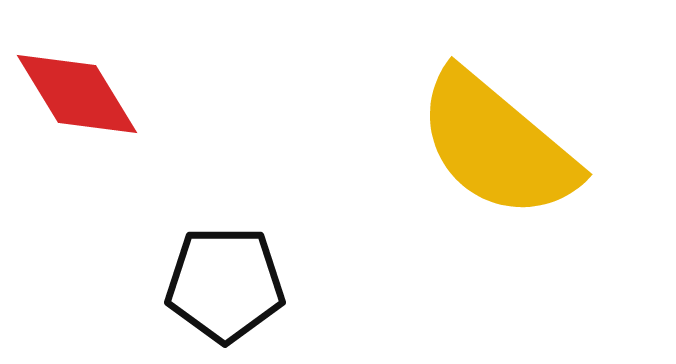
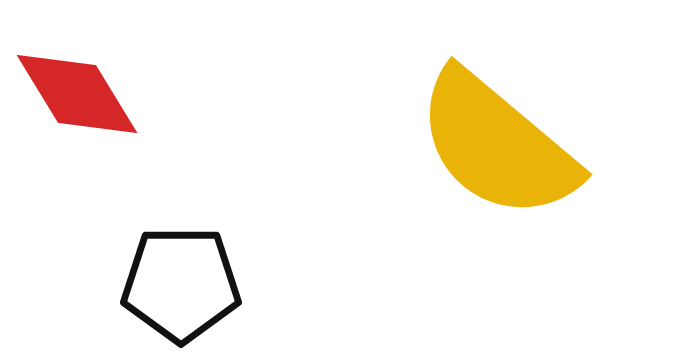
black pentagon: moved 44 px left
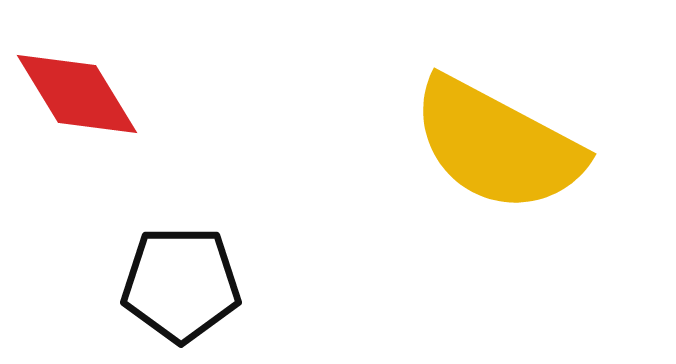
yellow semicircle: rotated 12 degrees counterclockwise
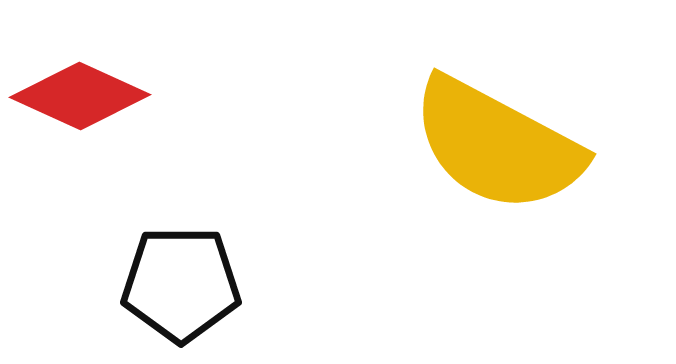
red diamond: moved 3 px right, 2 px down; rotated 34 degrees counterclockwise
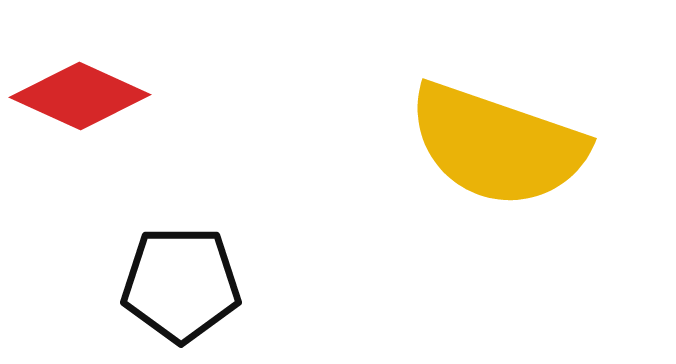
yellow semicircle: rotated 9 degrees counterclockwise
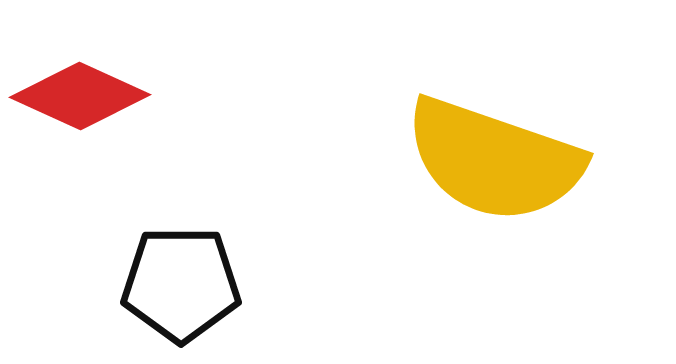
yellow semicircle: moved 3 px left, 15 px down
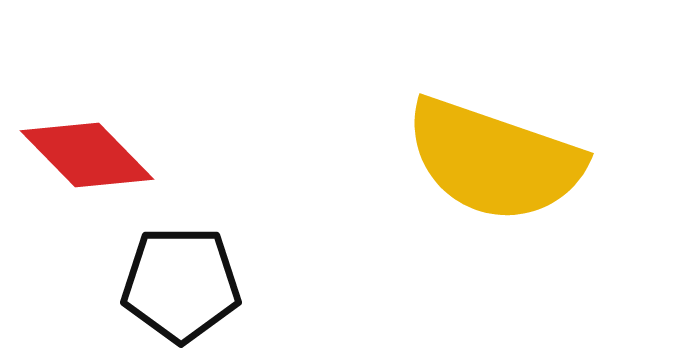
red diamond: moved 7 px right, 59 px down; rotated 21 degrees clockwise
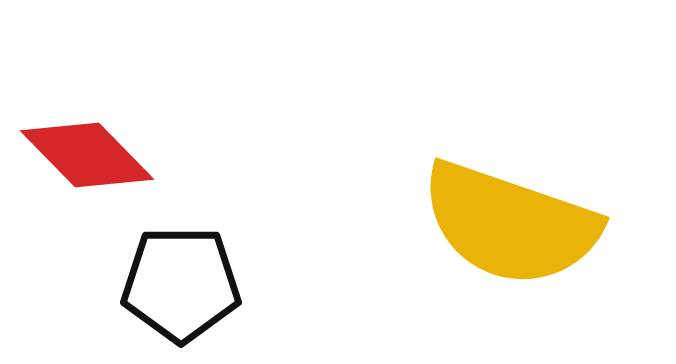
yellow semicircle: moved 16 px right, 64 px down
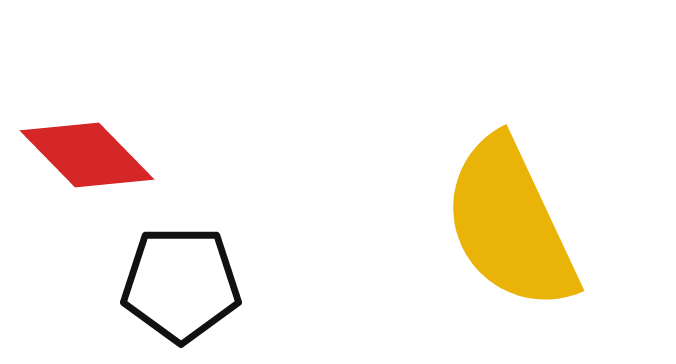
yellow semicircle: rotated 46 degrees clockwise
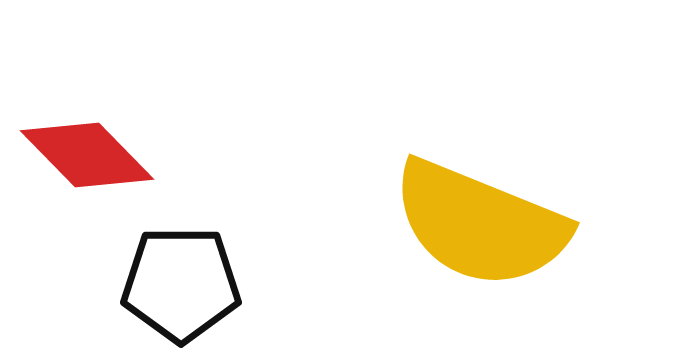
yellow semicircle: moved 30 px left; rotated 43 degrees counterclockwise
